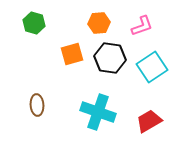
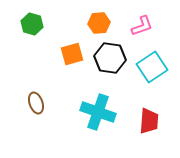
green hexagon: moved 2 px left, 1 px down
brown ellipse: moved 1 px left, 2 px up; rotated 15 degrees counterclockwise
red trapezoid: rotated 124 degrees clockwise
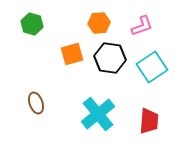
cyan cross: moved 2 px down; rotated 32 degrees clockwise
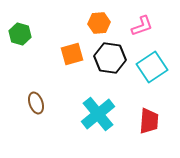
green hexagon: moved 12 px left, 10 px down
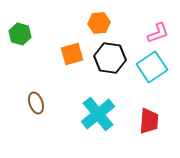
pink L-shape: moved 16 px right, 7 px down
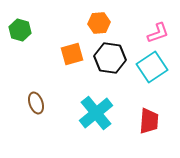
green hexagon: moved 4 px up
cyan cross: moved 2 px left, 1 px up
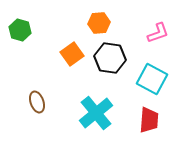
orange square: rotated 20 degrees counterclockwise
cyan square: moved 12 px down; rotated 28 degrees counterclockwise
brown ellipse: moved 1 px right, 1 px up
red trapezoid: moved 1 px up
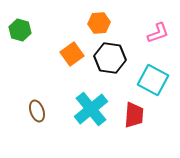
cyan square: moved 1 px right, 1 px down
brown ellipse: moved 9 px down
cyan cross: moved 5 px left, 4 px up
red trapezoid: moved 15 px left, 5 px up
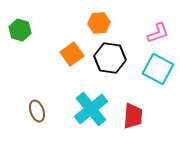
cyan square: moved 5 px right, 11 px up
red trapezoid: moved 1 px left, 1 px down
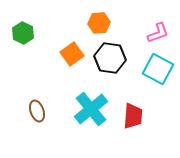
green hexagon: moved 3 px right, 3 px down; rotated 10 degrees clockwise
